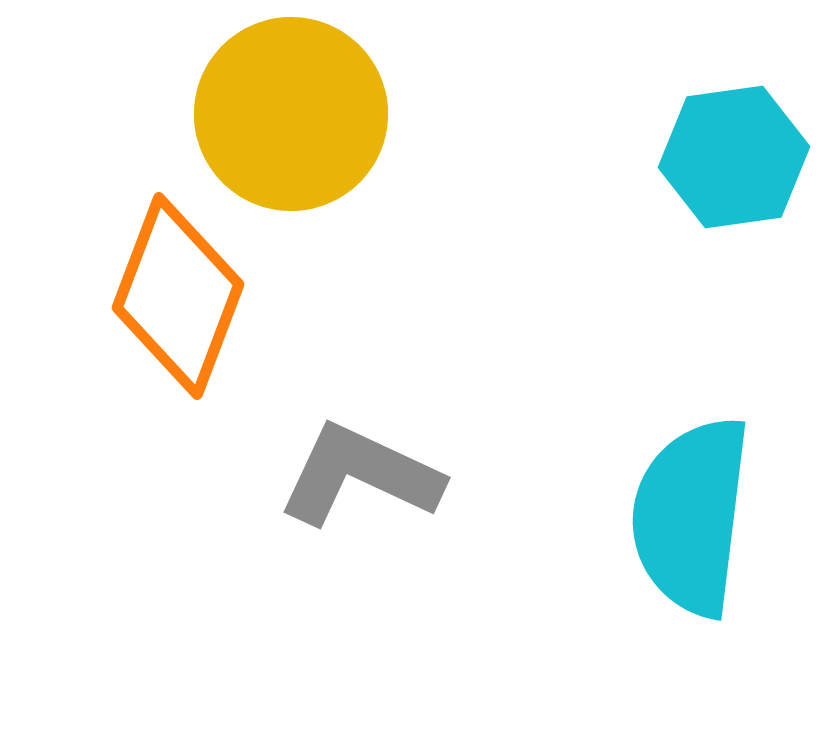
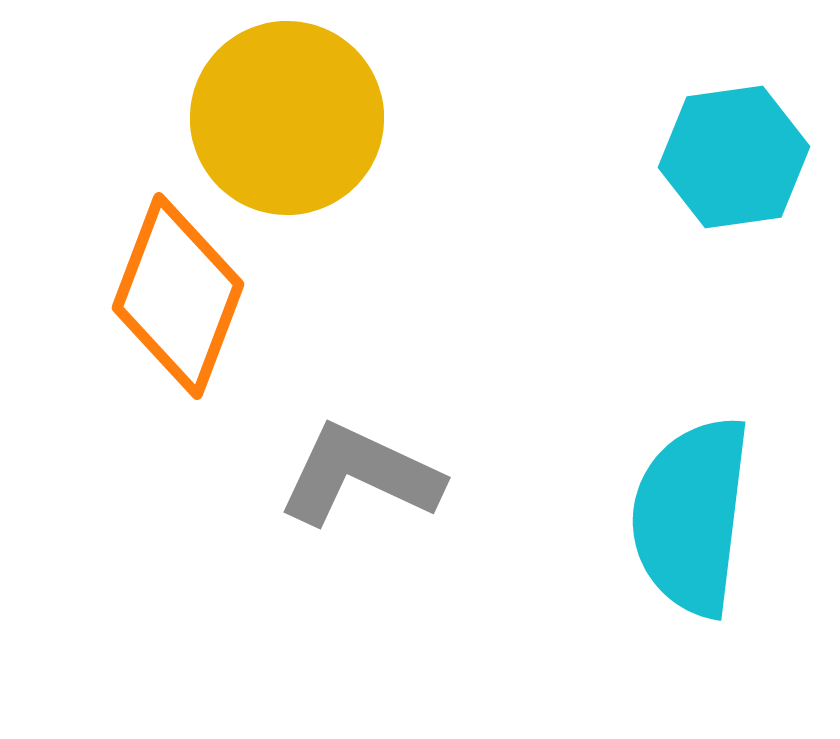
yellow circle: moved 4 px left, 4 px down
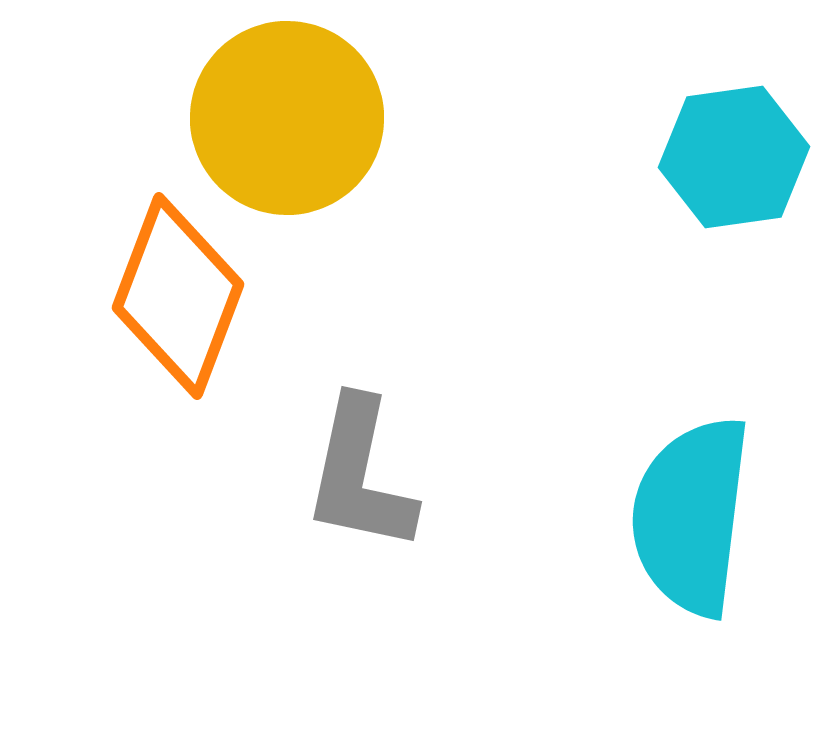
gray L-shape: rotated 103 degrees counterclockwise
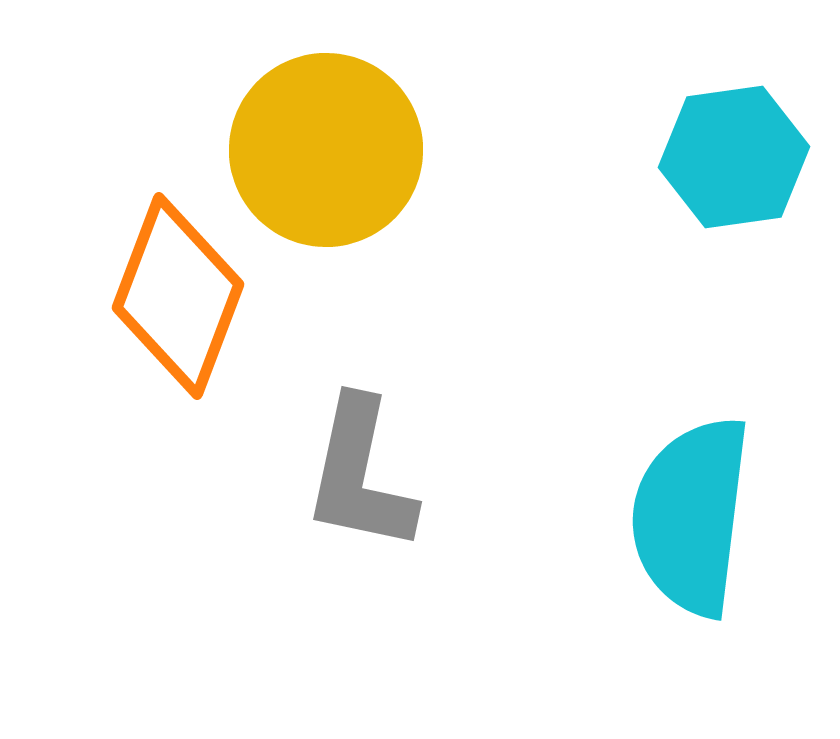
yellow circle: moved 39 px right, 32 px down
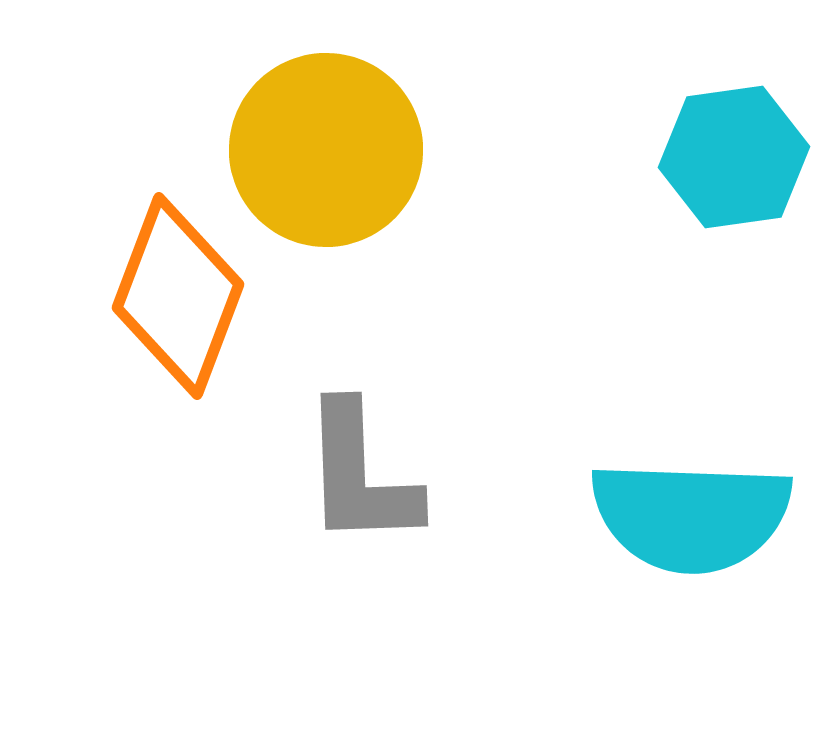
gray L-shape: rotated 14 degrees counterclockwise
cyan semicircle: rotated 95 degrees counterclockwise
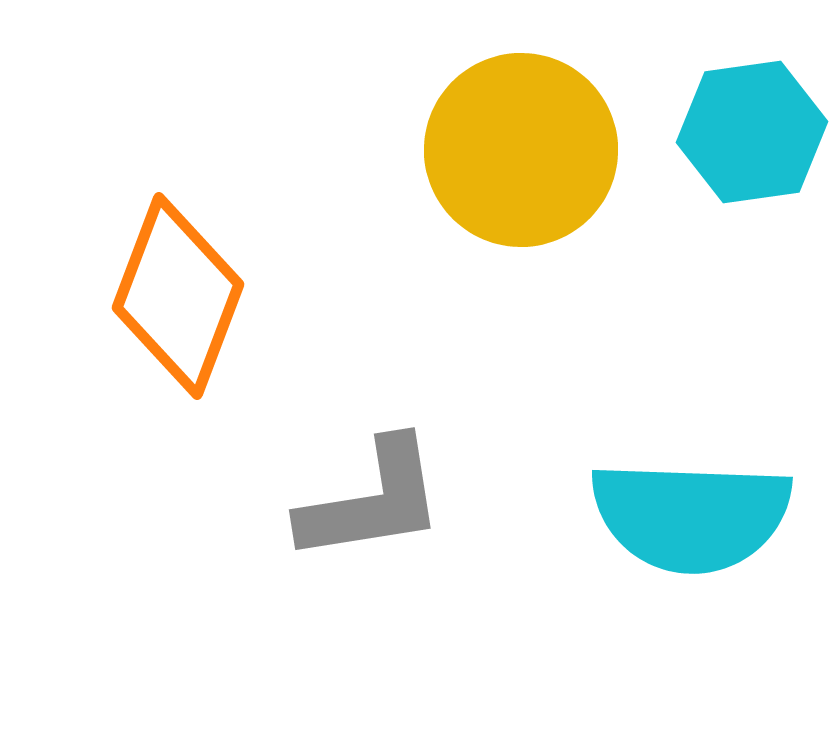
yellow circle: moved 195 px right
cyan hexagon: moved 18 px right, 25 px up
gray L-shape: moved 12 px right, 26 px down; rotated 97 degrees counterclockwise
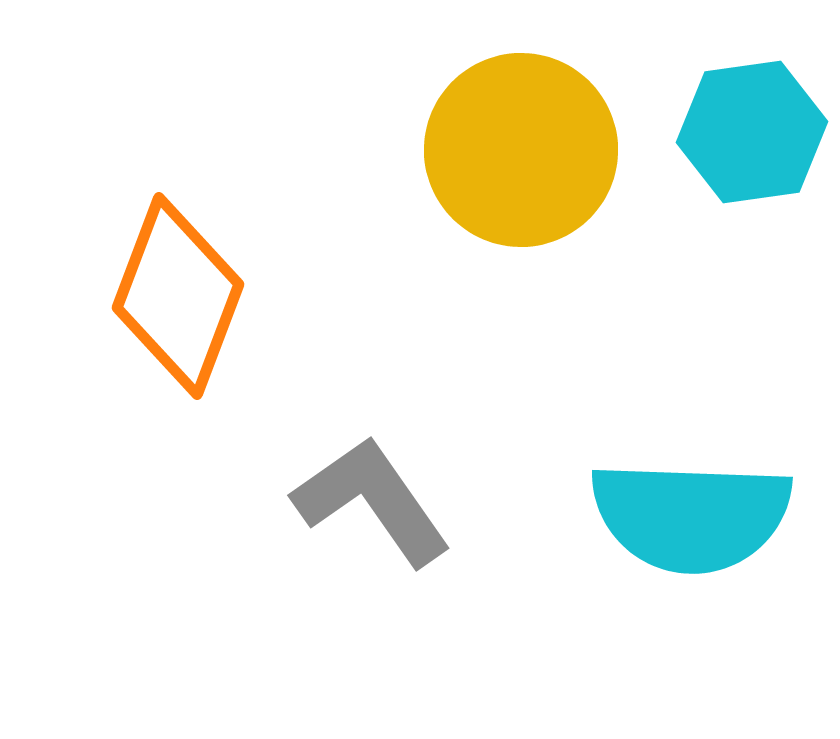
gray L-shape: rotated 116 degrees counterclockwise
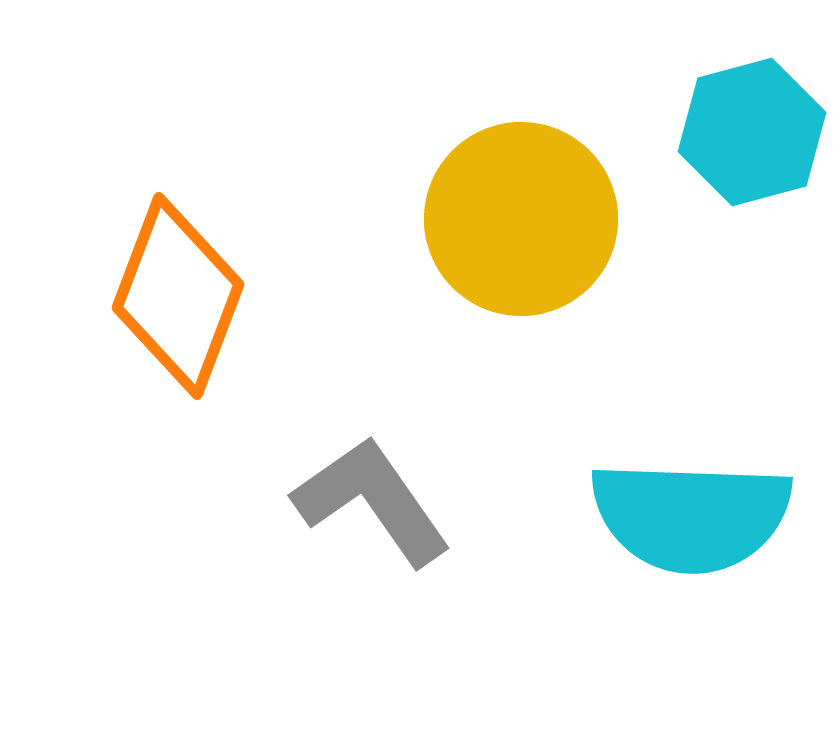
cyan hexagon: rotated 7 degrees counterclockwise
yellow circle: moved 69 px down
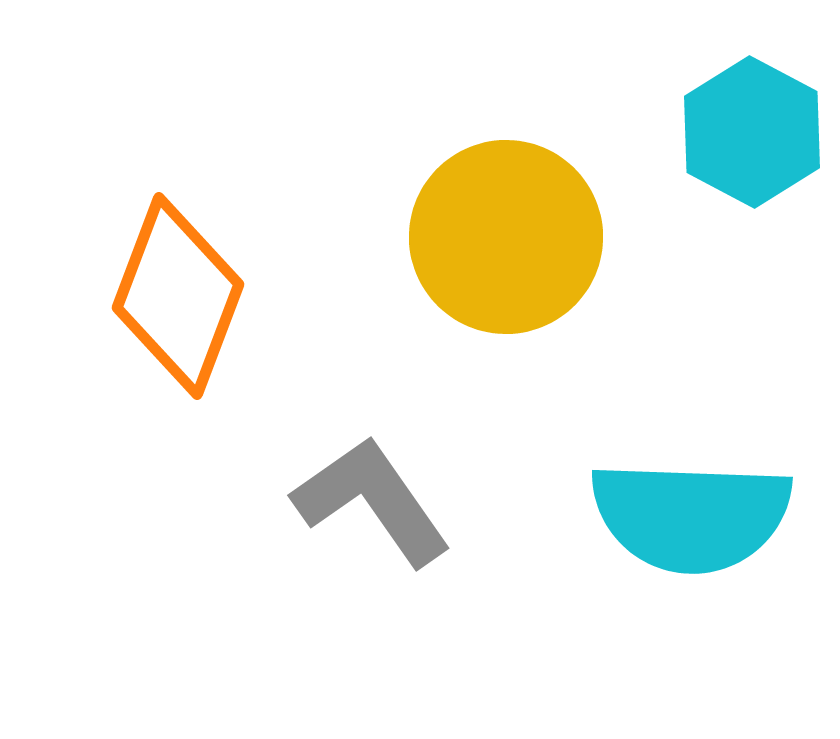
cyan hexagon: rotated 17 degrees counterclockwise
yellow circle: moved 15 px left, 18 px down
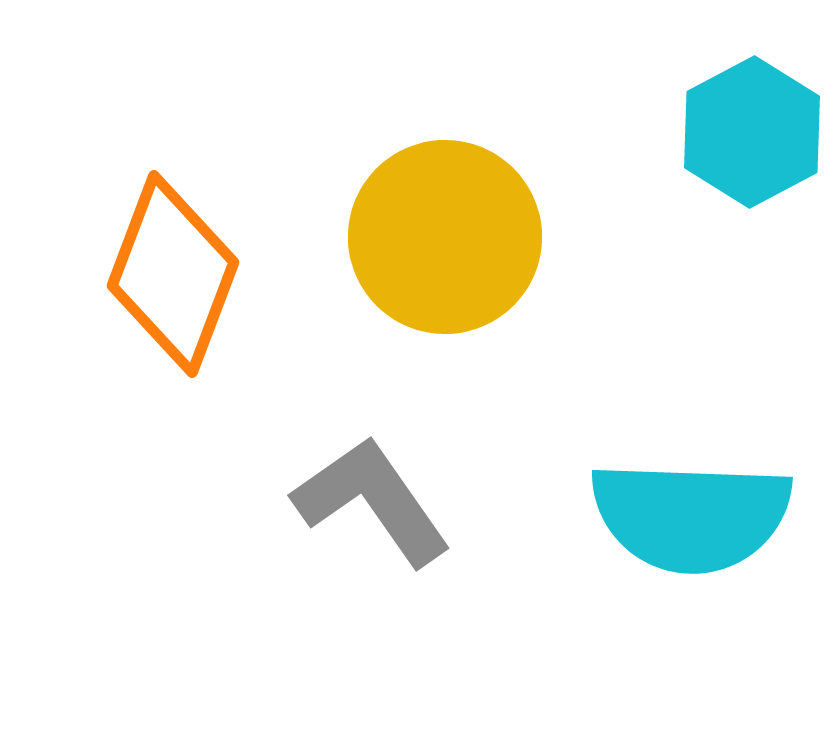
cyan hexagon: rotated 4 degrees clockwise
yellow circle: moved 61 px left
orange diamond: moved 5 px left, 22 px up
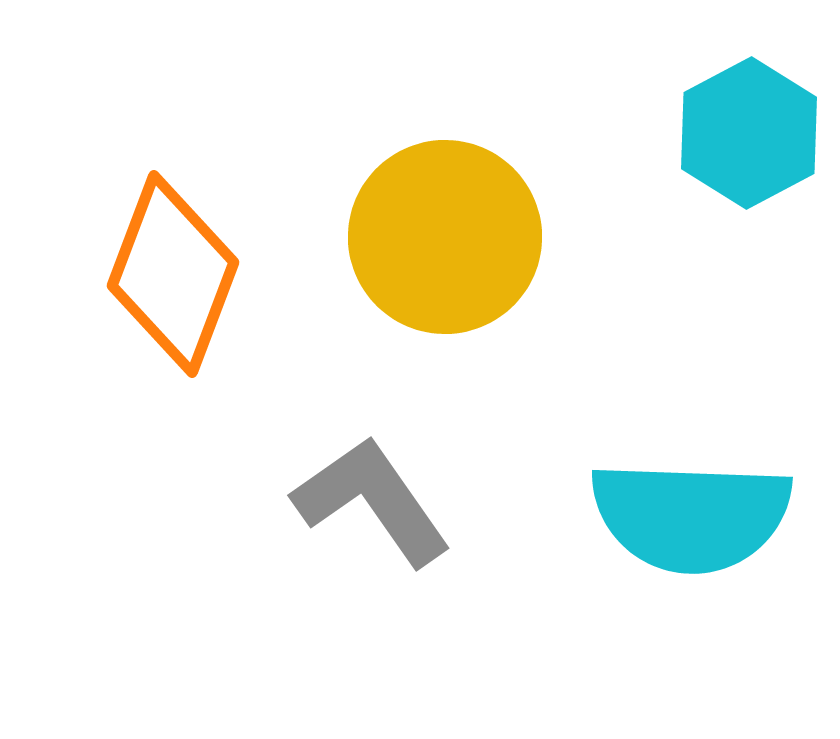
cyan hexagon: moved 3 px left, 1 px down
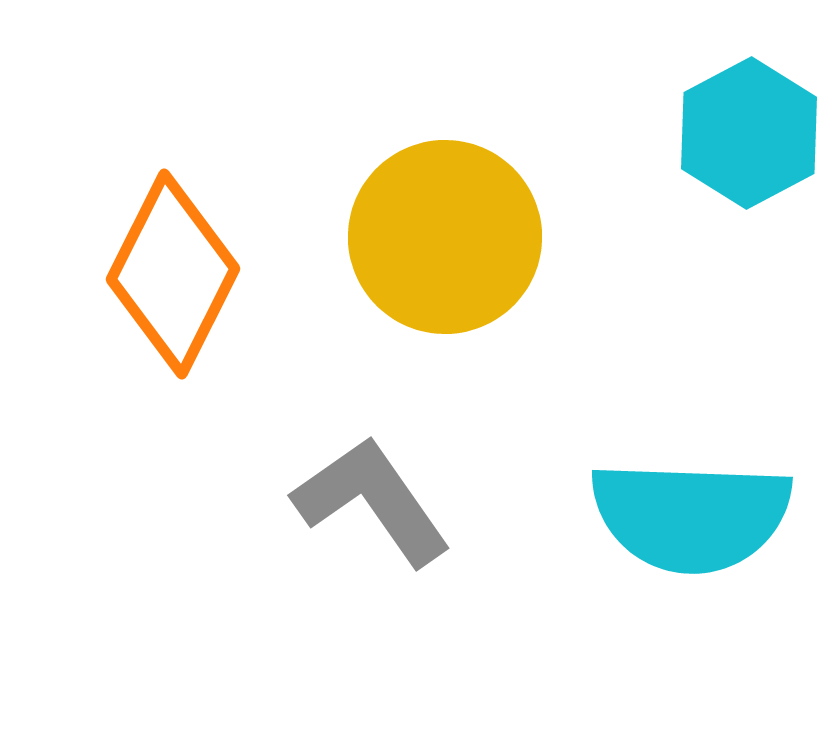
orange diamond: rotated 6 degrees clockwise
